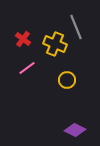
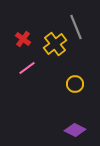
yellow cross: rotated 30 degrees clockwise
yellow circle: moved 8 px right, 4 px down
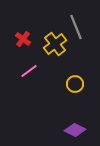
pink line: moved 2 px right, 3 px down
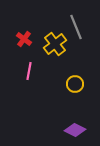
red cross: moved 1 px right
pink line: rotated 42 degrees counterclockwise
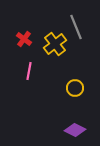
yellow circle: moved 4 px down
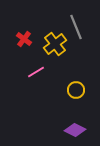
pink line: moved 7 px right, 1 px down; rotated 48 degrees clockwise
yellow circle: moved 1 px right, 2 px down
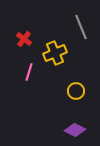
gray line: moved 5 px right
yellow cross: moved 9 px down; rotated 15 degrees clockwise
pink line: moved 7 px left; rotated 42 degrees counterclockwise
yellow circle: moved 1 px down
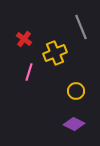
purple diamond: moved 1 px left, 6 px up
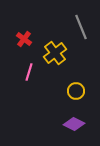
yellow cross: rotated 15 degrees counterclockwise
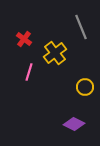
yellow circle: moved 9 px right, 4 px up
